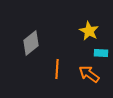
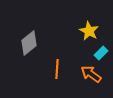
gray diamond: moved 2 px left
cyan rectangle: rotated 48 degrees counterclockwise
orange arrow: moved 2 px right
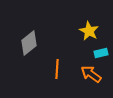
cyan rectangle: rotated 32 degrees clockwise
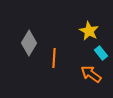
gray diamond: rotated 20 degrees counterclockwise
cyan rectangle: rotated 64 degrees clockwise
orange line: moved 3 px left, 11 px up
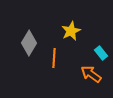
yellow star: moved 18 px left; rotated 18 degrees clockwise
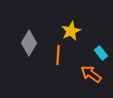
orange line: moved 4 px right, 3 px up
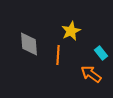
gray diamond: moved 1 px down; rotated 35 degrees counterclockwise
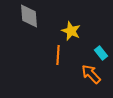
yellow star: rotated 24 degrees counterclockwise
gray diamond: moved 28 px up
orange arrow: rotated 10 degrees clockwise
